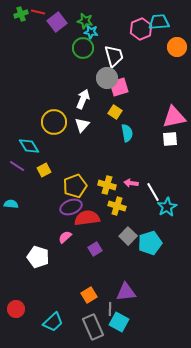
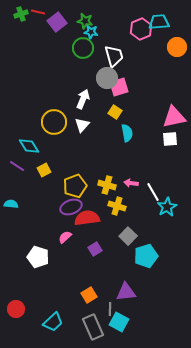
cyan pentagon at (150, 243): moved 4 px left, 13 px down
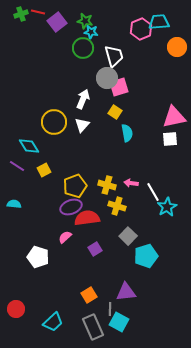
cyan semicircle at (11, 204): moved 3 px right
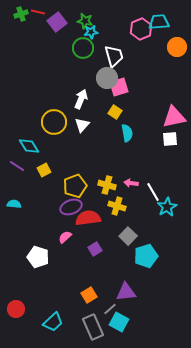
cyan star at (91, 32): rotated 16 degrees counterclockwise
white arrow at (83, 99): moved 2 px left
red semicircle at (87, 218): moved 1 px right
gray line at (110, 309): rotated 48 degrees clockwise
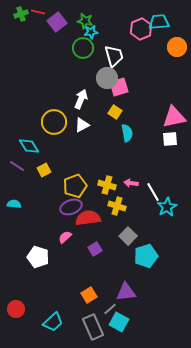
white triangle at (82, 125): rotated 21 degrees clockwise
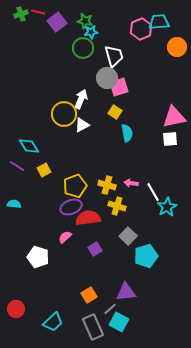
yellow circle at (54, 122): moved 10 px right, 8 px up
